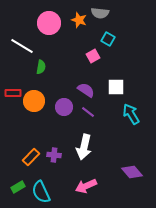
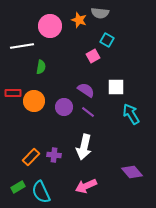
pink circle: moved 1 px right, 3 px down
cyan square: moved 1 px left, 1 px down
white line: rotated 40 degrees counterclockwise
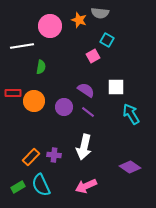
purple diamond: moved 2 px left, 5 px up; rotated 15 degrees counterclockwise
cyan semicircle: moved 7 px up
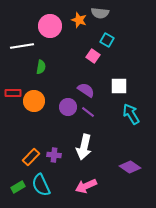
pink square: rotated 24 degrees counterclockwise
white square: moved 3 px right, 1 px up
purple circle: moved 4 px right
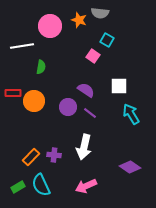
purple line: moved 2 px right, 1 px down
